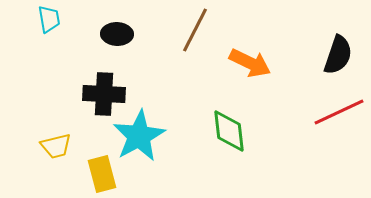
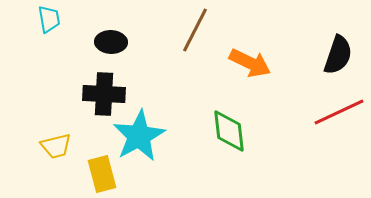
black ellipse: moved 6 px left, 8 px down
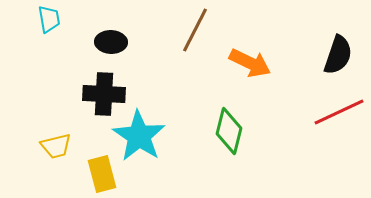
green diamond: rotated 21 degrees clockwise
cyan star: rotated 10 degrees counterclockwise
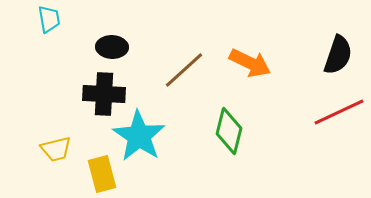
brown line: moved 11 px left, 40 px down; rotated 21 degrees clockwise
black ellipse: moved 1 px right, 5 px down
yellow trapezoid: moved 3 px down
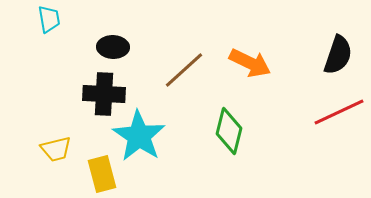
black ellipse: moved 1 px right
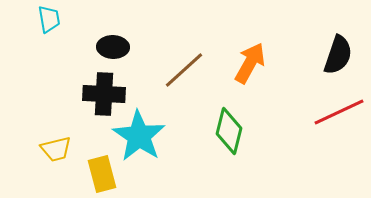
orange arrow: rotated 87 degrees counterclockwise
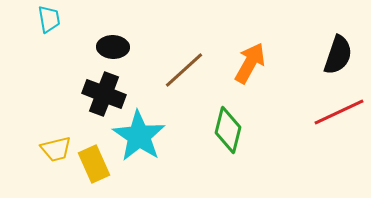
black cross: rotated 18 degrees clockwise
green diamond: moved 1 px left, 1 px up
yellow rectangle: moved 8 px left, 10 px up; rotated 9 degrees counterclockwise
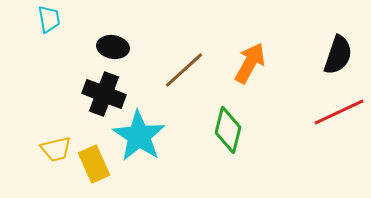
black ellipse: rotated 8 degrees clockwise
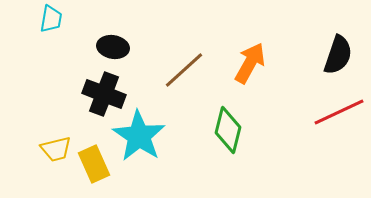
cyan trapezoid: moved 2 px right; rotated 20 degrees clockwise
